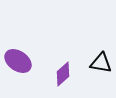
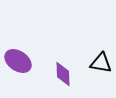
purple diamond: rotated 50 degrees counterclockwise
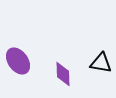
purple ellipse: rotated 20 degrees clockwise
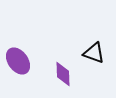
black triangle: moved 7 px left, 10 px up; rotated 10 degrees clockwise
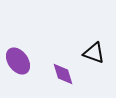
purple diamond: rotated 15 degrees counterclockwise
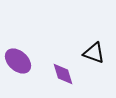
purple ellipse: rotated 12 degrees counterclockwise
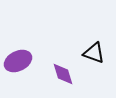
purple ellipse: rotated 68 degrees counterclockwise
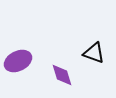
purple diamond: moved 1 px left, 1 px down
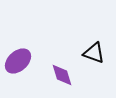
purple ellipse: rotated 16 degrees counterclockwise
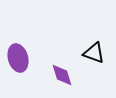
purple ellipse: moved 3 px up; rotated 64 degrees counterclockwise
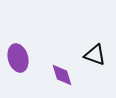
black triangle: moved 1 px right, 2 px down
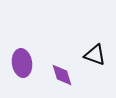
purple ellipse: moved 4 px right, 5 px down; rotated 8 degrees clockwise
